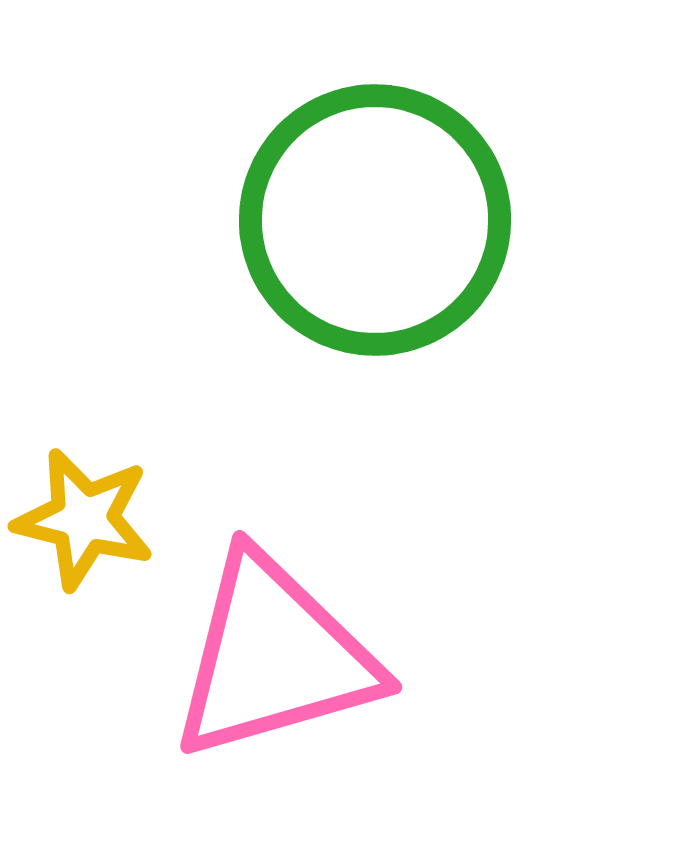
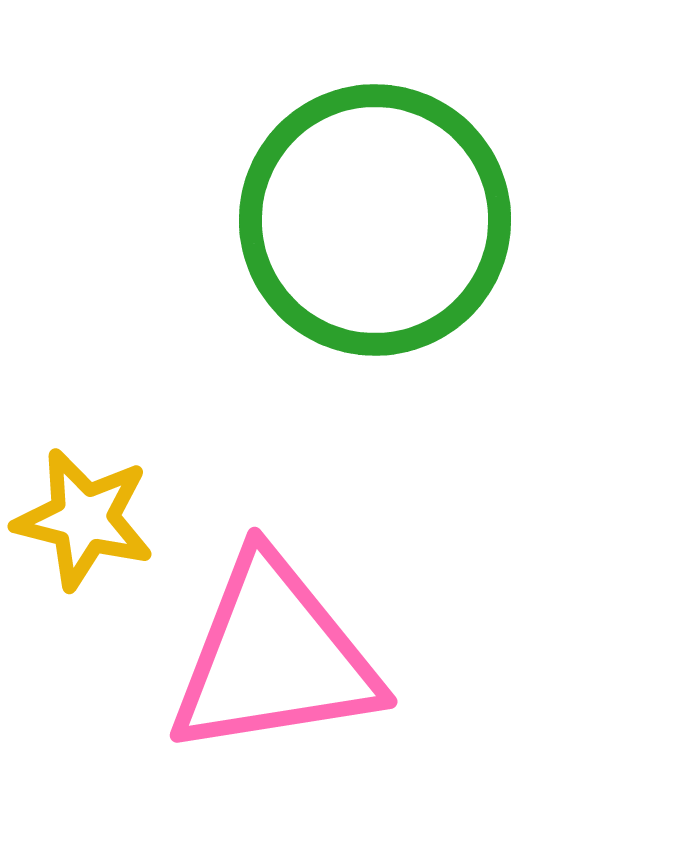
pink triangle: rotated 7 degrees clockwise
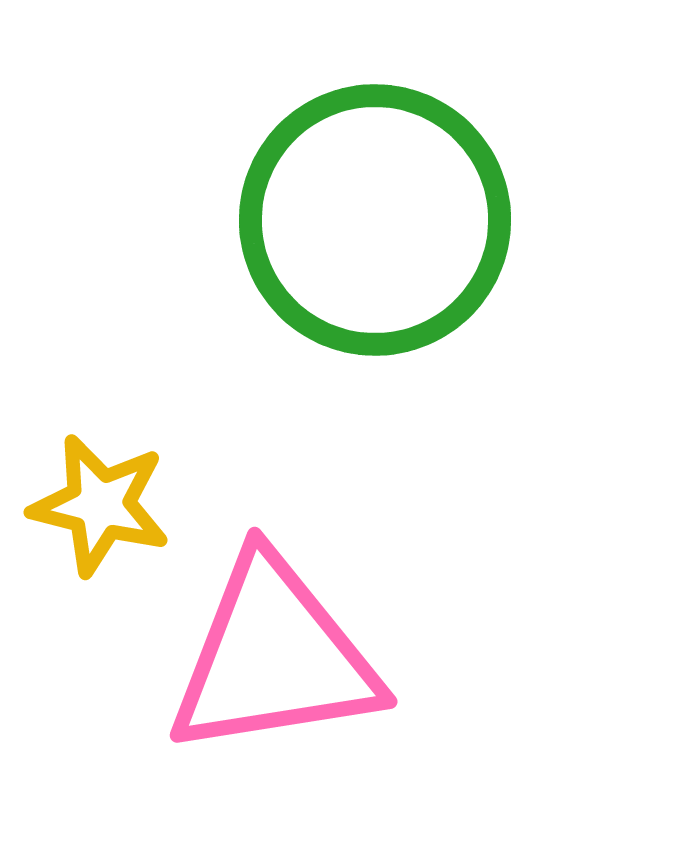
yellow star: moved 16 px right, 14 px up
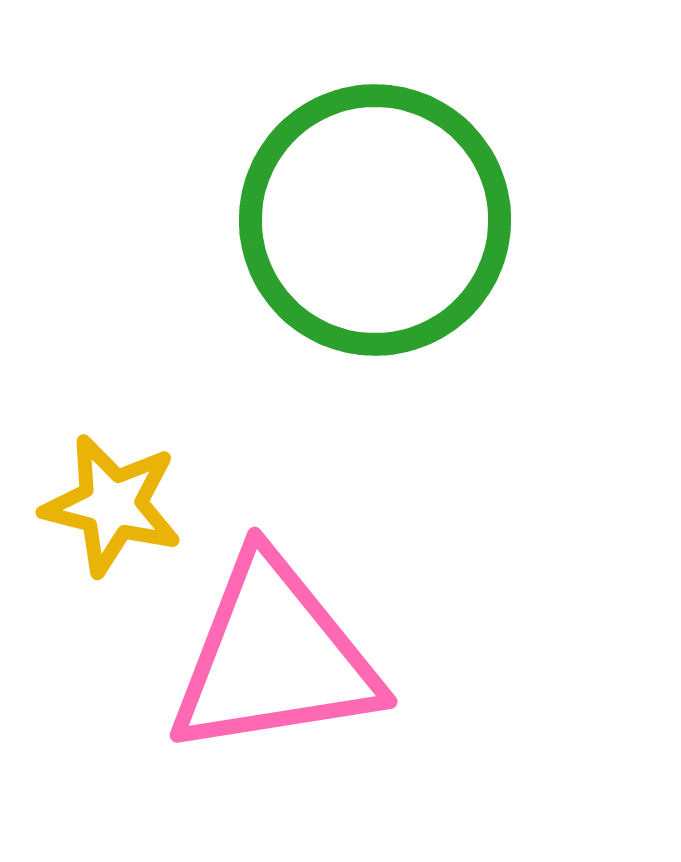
yellow star: moved 12 px right
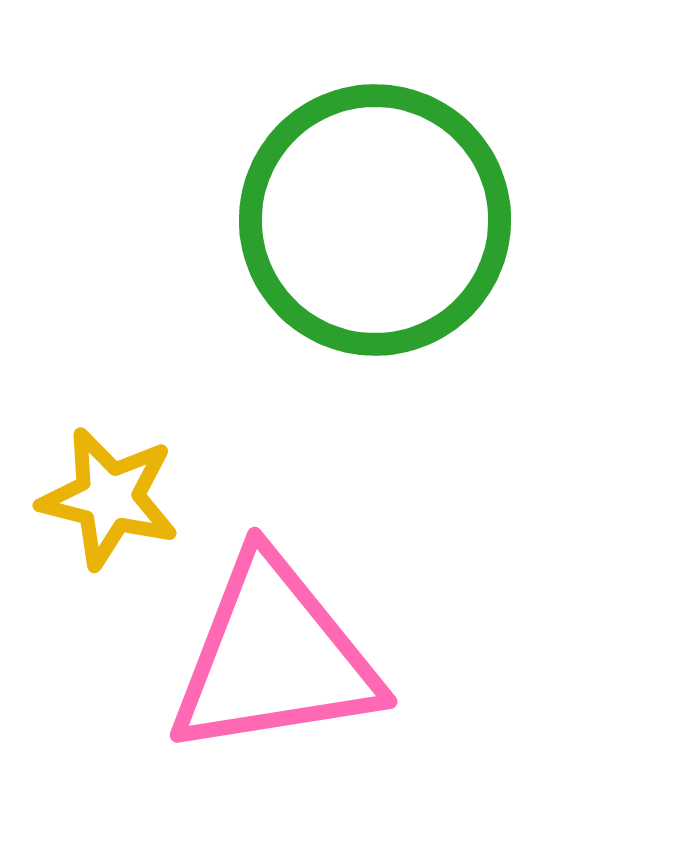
yellow star: moved 3 px left, 7 px up
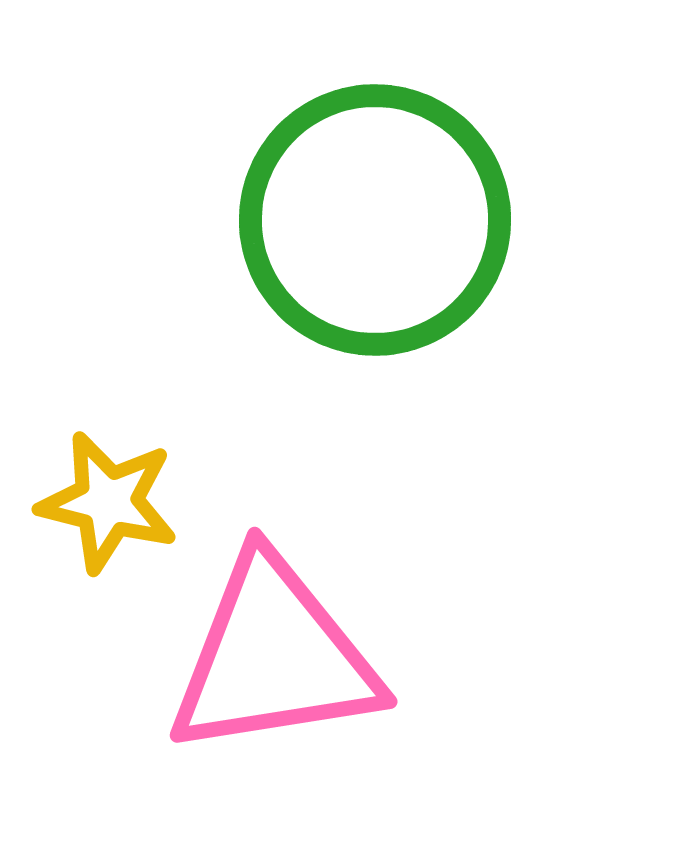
yellow star: moved 1 px left, 4 px down
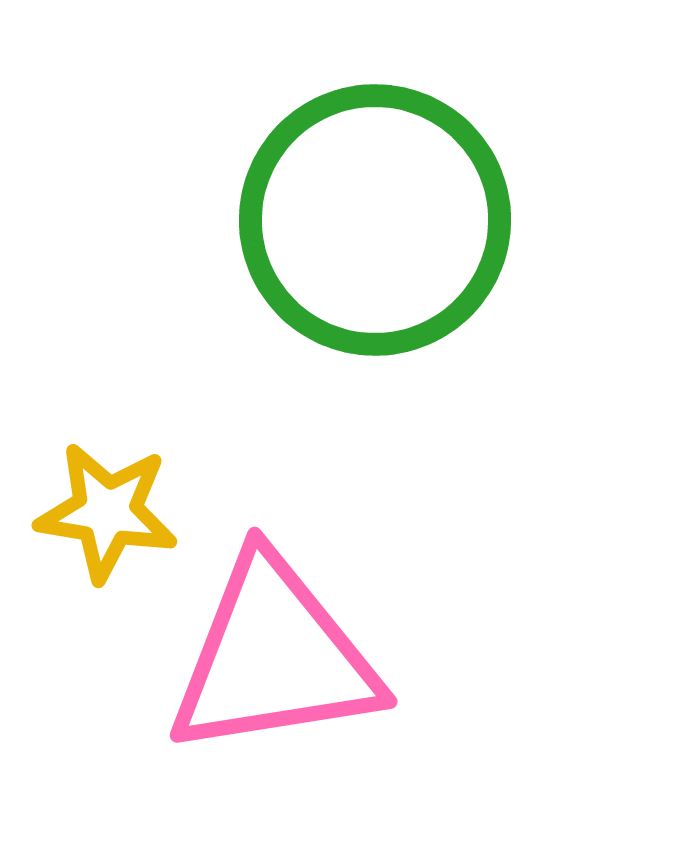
yellow star: moved 1 px left, 10 px down; rotated 5 degrees counterclockwise
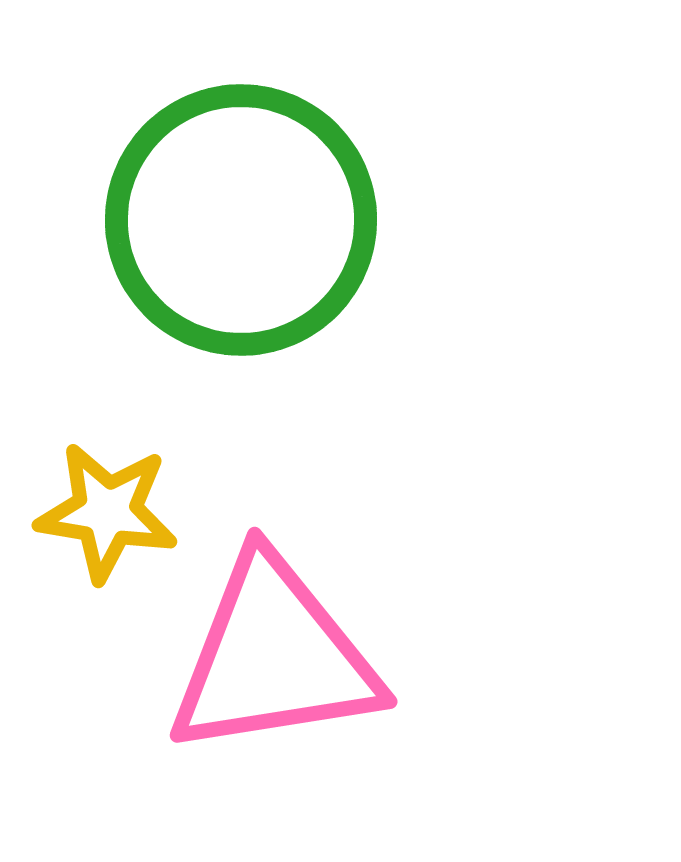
green circle: moved 134 px left
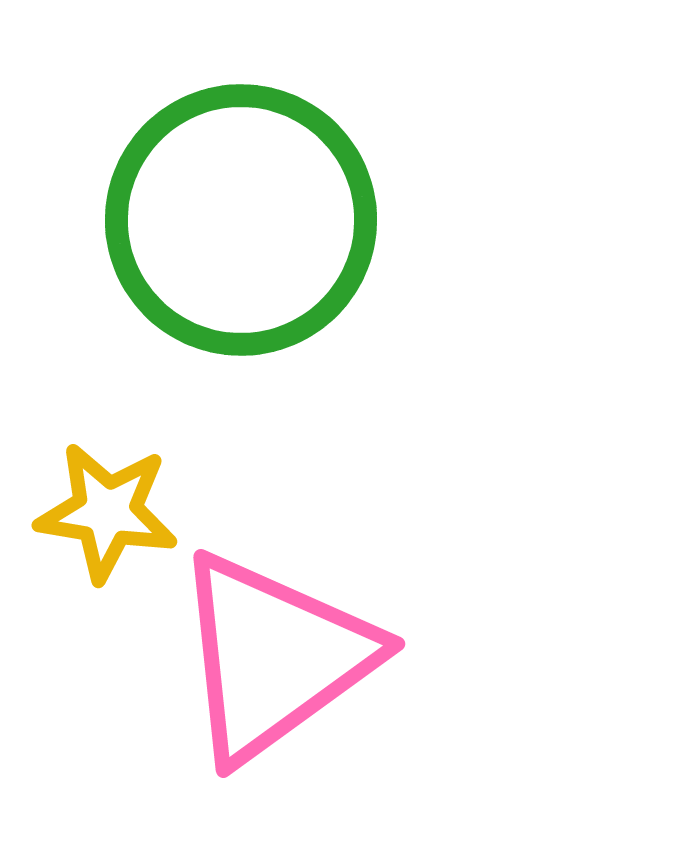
pink triangle: rotated 27 degrees counterclockwise
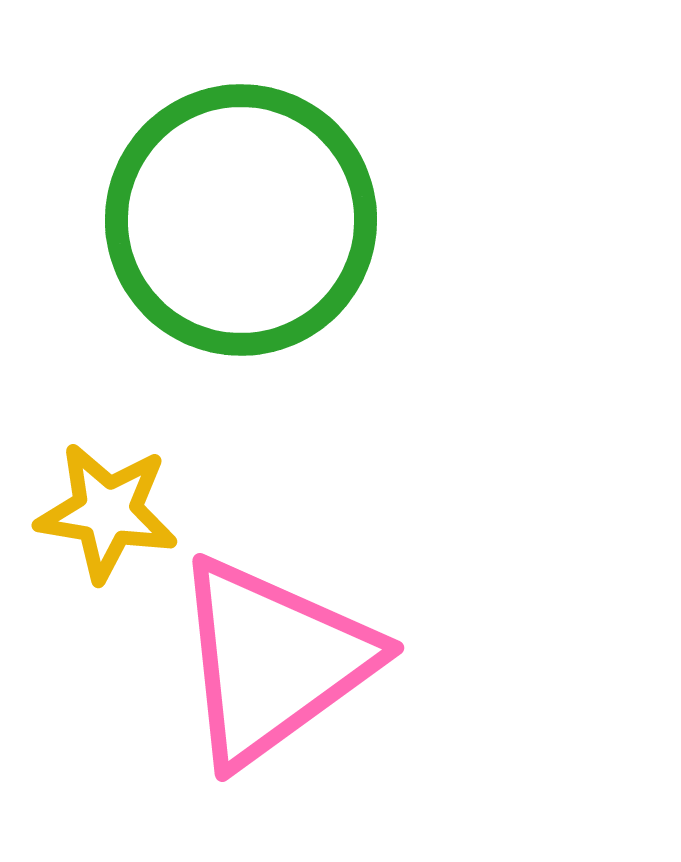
pink triangle: moved 1 px left, 4 px down
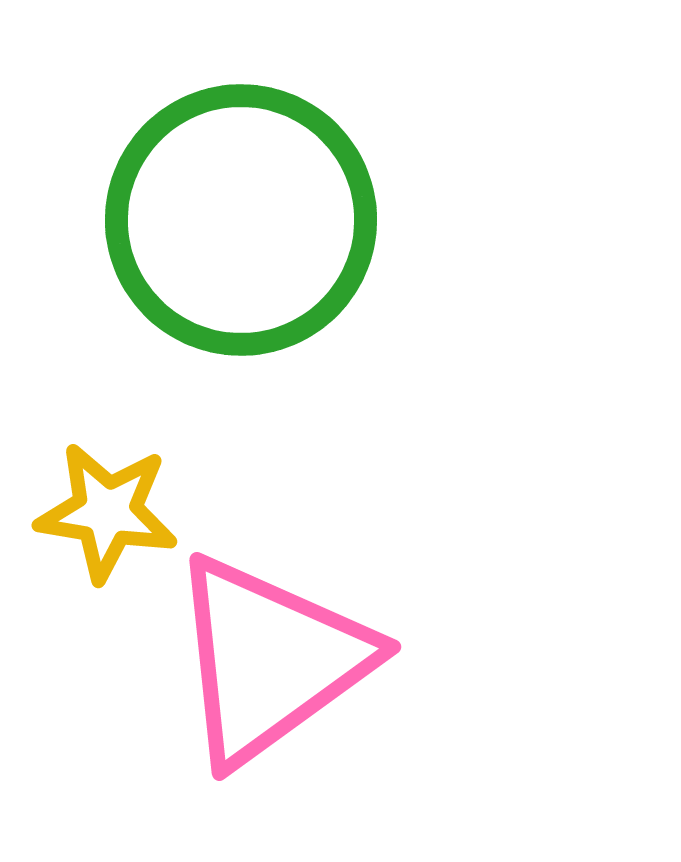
pink triangle: moved 3 px left, 1 px up
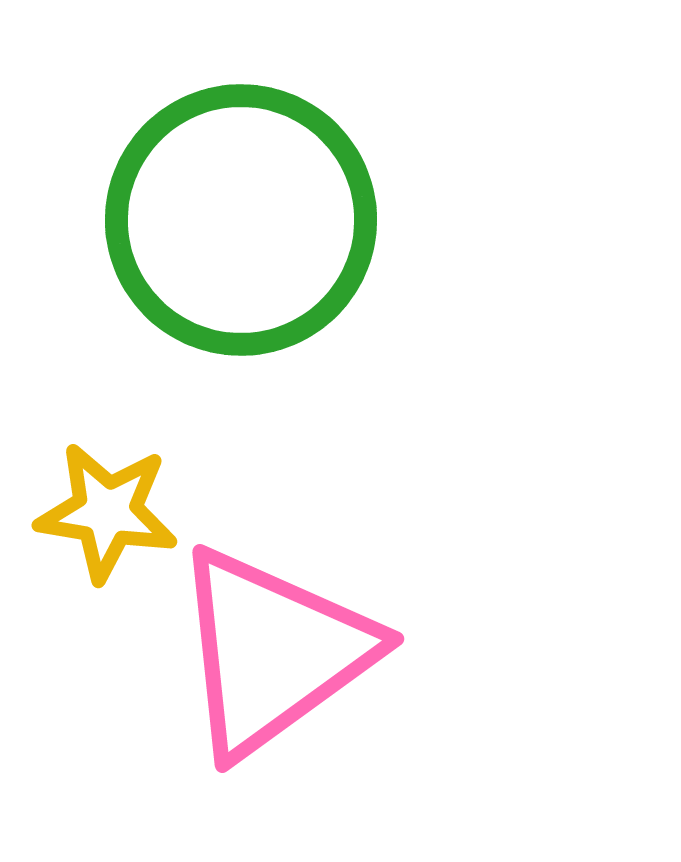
pink triangle: moved 3 px right, 8 px up
